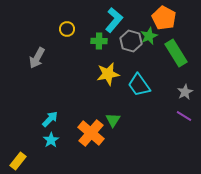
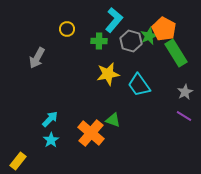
orange pentagon: moved 11 px down
green triangle: rotated 42 degrees counterclockwise
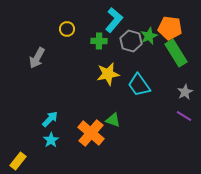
orange pentagon: moved 6 px right, 1 px up; rotated 20 degrees counterclockwise
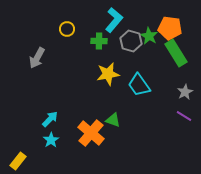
green star: rotated 18 degrees counterclockwise
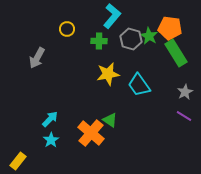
cyan L-shape: moved 2 px left, 4 px up
gray hexagon: moved 2 px up
green triangle: moved 3 px left; rotated 14 degrees clockwise
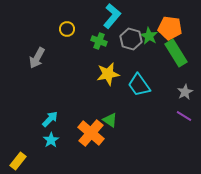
green cross: rotated 21 degrees clockwise
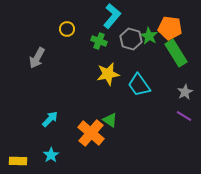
cyan star: moved 15 px down
yellow rectangle: rotated 54 degrees clockwise
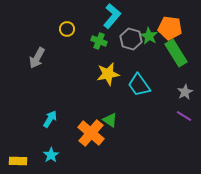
cyan arrow: rotated 12 degrees counterclockwise
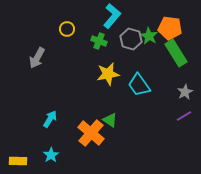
purple line: rotated 63 degrees counterclockwise
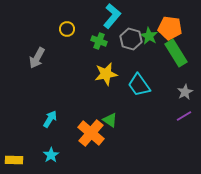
yellow star: moved 2 px left
yellow rectangle: moved 4 px left, 1 px up
